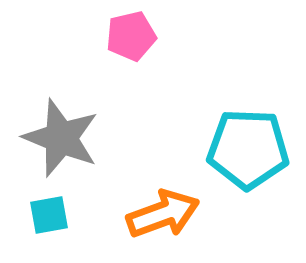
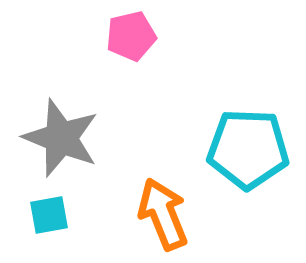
orange arrow: rotated 92 degrees counterclockwise
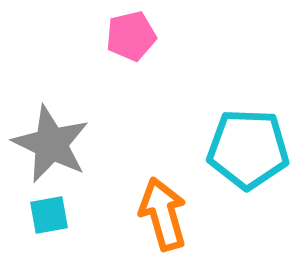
gray star: moved 10 px left, 6 px down; rotated 4 degrees clockwise
orange arrow: rotated 6 degrees clockwise
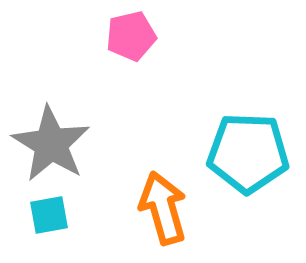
gray star: rotated 6 degrees clockwise
cyan pentagon: moved 4 px down
orange arrow: moved 6 px up
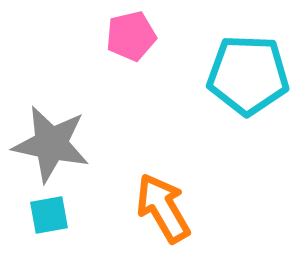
gray star: rotated 20 degrees counterclockwise
cyan pentagon: moved 78 px up
orange arrow: rotated 14 degrees counterclockwise
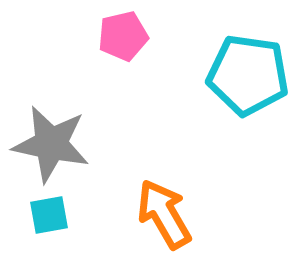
pink pentagon: moved 8 px left
cyan pentagon: rotated 6 degrees clockwise
orange arrow: moved 1 px right, 6 px down
